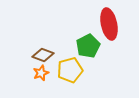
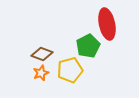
red ellipse: moved 2 px left
brown diamond: moved 1 px left, 1 px up
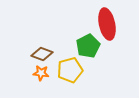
orange star: rotated 28 degrees clockwise
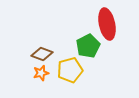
orange star: rotated 21 degrees counterclockwise
